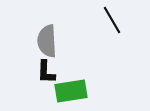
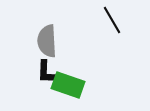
green rectangle: moved 3 px left, 6 px up; rotated 28 degrees clockwise
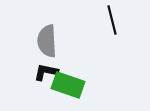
black line: rotated 16 degrees clockwise
black L-shape: rotated 100 degrees clockwise
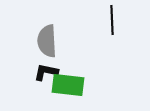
black line: rotated 12 degrees clockwise
green rectangle: rotated 12 degrees counterclockwise
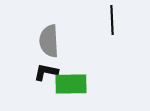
gray semicircle: moved 2 px right
green rectangle: moved 3 px right, 1 px up; rotated 8 degrees counterclockwise
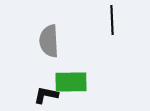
black L-shape: moved 23 px down
green rectangle: moved 2 px up
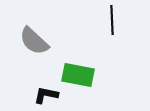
gray semicircle: moved 15 px left; rotated 44 degrees counterclockwise
green rectangle: moved 7 px right, 7 px up; rotated 12 degrees clockwise
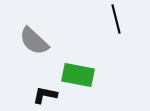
black line: moved 4 px right, 1 px up; rotated 12 degrees counterclockwise
black L-shape: moved 1 px left
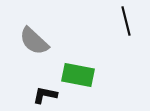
black line: moved 10 px right, 2 px down
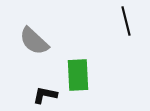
green rectangle: rotated 76 degrees clockwise
